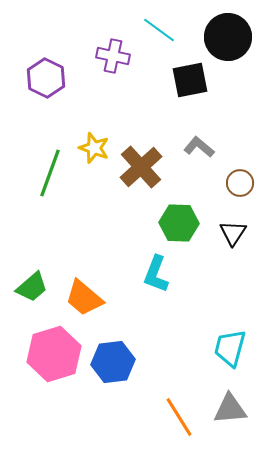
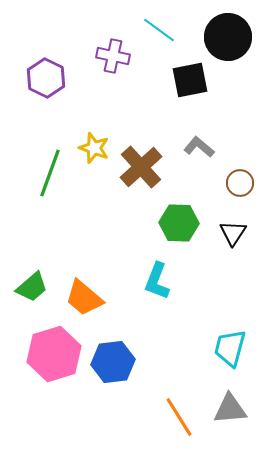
cyan L-shape: moved 1 px right, 7 px down
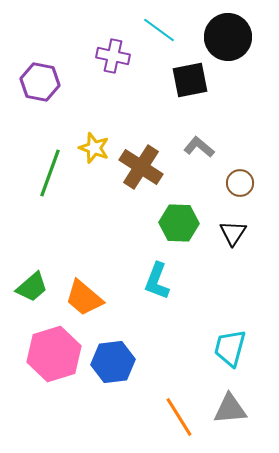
purple hexagon: moved 6 px left, 4 px down; rotated 15 degrees counterclockwise
brown cross: rotated 15 degrees counterclockwise
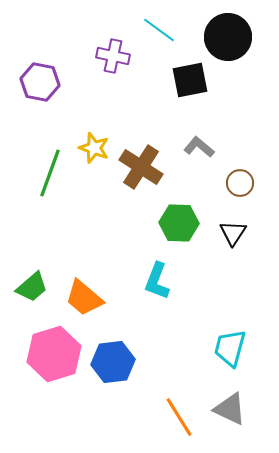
gray triangle: rotated 30 degrees clockwise
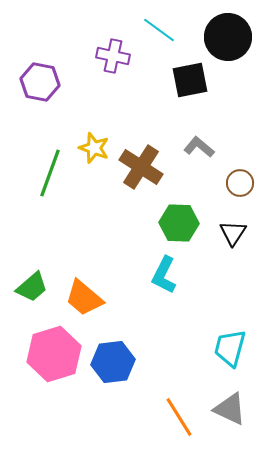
cyan L-shape: moved 7 px right, 6 px up; rotated 6 degrees clockwise
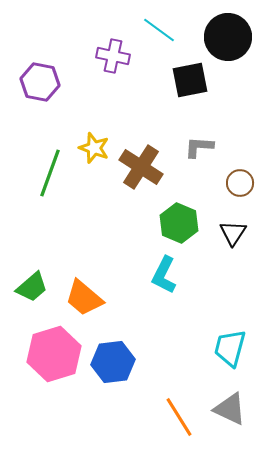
gray L-shape: rotated 36 degrees counterclockwise
green hexagon: rotated 21 degrees clockwise
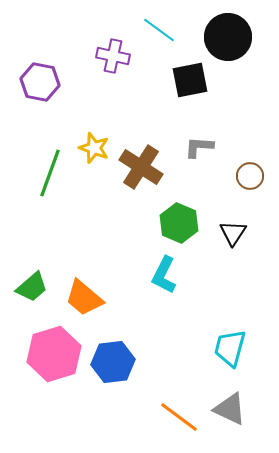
brown circle: moved 10 px right, 7 px up
orange line: rotated 21 degrees counterclockwise
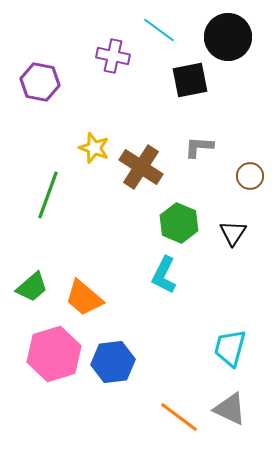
green line: moved 2 px left, 22 px down
